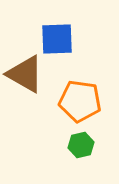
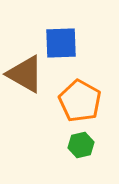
blue square: moved 4 px right, 4 px down
orange pentagon: rotated 21 degrees clockwise
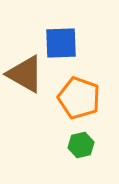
orange pentagon: moved 1 px left, 3 px up; rotated 9 degrees counterclockwise
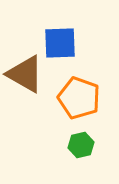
blue square: moved 1 px left
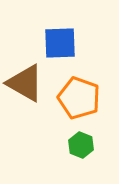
brown triangle: moved 9 px down
green hexagon: rotated 25 degrees counterclockwise
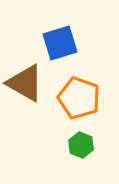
blue square: rotated 15 degrees counterclockwise
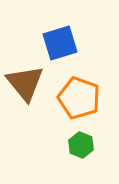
brown triangle: rotated 21 degrees clockwise
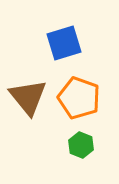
blue square: moved 4 px right
brown triangle: moved 3 px right, 14 px down
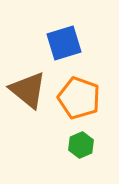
brown triangle: moved 7 px up; rotated 12 degrees counterclockwise
green hexagon: rotated 15 degrees clockwise
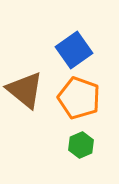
blue square: moved 10 px right, 7 px down; rotated 18 degrees counterclockwise
brown triangle: moved 3 px left
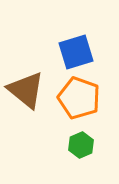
blue square: moved 2 px right, 2 px down; rotated 18 degrees clockwise
brown triangle: moved 1 px right
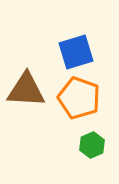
brown triangle: rotated 36 degrees counterclockwise
green hexagon: moved 11 px right
